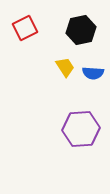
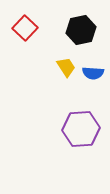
red square: rotated 20 degrees counterclockwise
yellow trapezoid: moved 1 px right
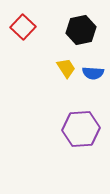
red square: moved 2 px left, 1 px up
yellow trapezoid: moved 1 px down
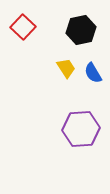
blue semicircle: rotated 55 degrees clockwise
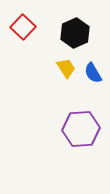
black hexagon: moved 6 px left, 3 px down; rotated 12 degrees counterclockwise
